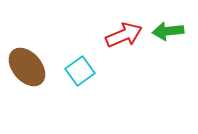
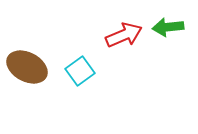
green arrow: moved 4 px up
brown ellipse: rotated 21 degrees counterclockwise
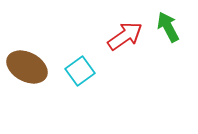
green arrow: rotated 68 degrees clockwise
red arrow: moved 1 px right, 1 px down; rotated 12 degrees counterclockwise
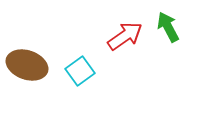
brown ellipse: moved 2 px up; rotated 9 degrees counterclockwise
